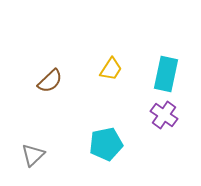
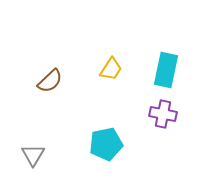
cyan rectangle: moved 4 px up
purple cross: moved 1 px left, 1 px up; rotated 24 degrees counterclockwise
gray triangle: rotated 15 degrees counterclockwise
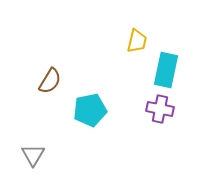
yellow trapezoid: moved 26 px right, 28 px up; rotated 20 degrees counterclockwise
brown semicircle: rotated 16 degrees counterclockwise
purple cross: moved 3 px left, 5 px up
cyan pentagon: moved 16 px left, 34 px up
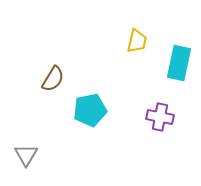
cyan rectangle: moved 13 px right, 7 px up
brown semicircle: moved 3 px right, 2 px up
purple cross: moved 8 px down
gray triangle: moved 7 px left
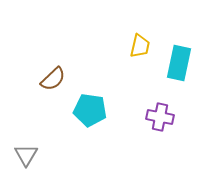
yellow trapezoid: moved 3 px right, 5 px down
brown semicircle: rotated 16 degrees clockwise
cyan pentagon: rotated 20 degrees clockwise
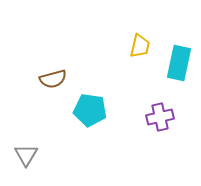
brown semicircle: rotated 28 degrees clockwise
purple cross: rotated 24 degrees counterclockwise
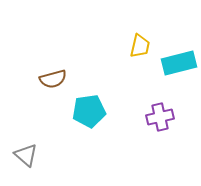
cyan rectangle: rotated 64 degrees clockwise
cyan pentagon: moved 1 px left, 1 px down; rotated 16 degrees counterclockwise
gray triangle: rotated 20 degrees counterclockwise
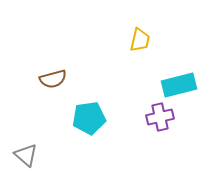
yellow trapezoid: moved 6 px up
cyan rectangle: moved 22 px down
cyan pentagon: moved 7 px down
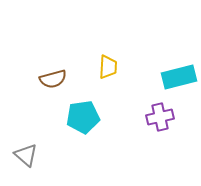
yellow trapezoid: moved 32 px left, 27 px down; rotated 10 degrees counterclockwise
cyan rectangle: moved 8 px up
cyan pentagon: moved 6 px left, 1 px up
